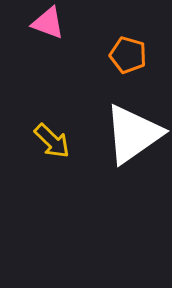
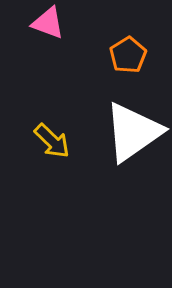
orange pentagon: rotated 24 degrees clockwise
white triangle: moved 2 px up
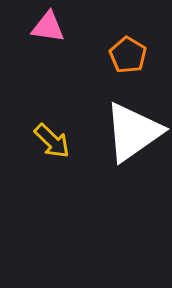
pink triangle: moved 4 px down; rotated 12 degrees counterclockwise
orange pentagon: rotated 9 degrees counterclockwise
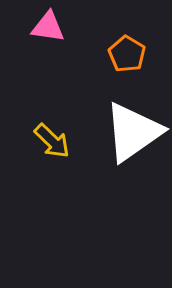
orange pentagon: moved 1 px left, 1 px up
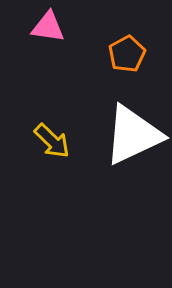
orange pentagon: rotated 12 degrees clockwise
white triangle: moved 3 px down; rotated 10 degrees clockwise
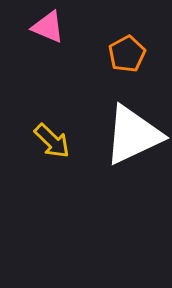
pink triangle: rotated 15 degrees clockwise
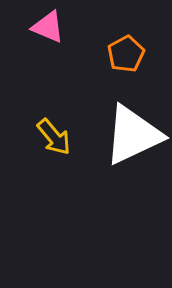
orange pentagon: moved 1 px left
yellow arrow: moved 2 px right, 4 px up; rotated 6 degrees clockwise
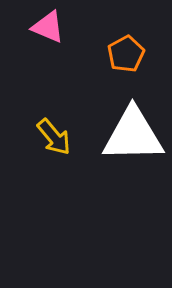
white triangle: rotated 24 degrees clockwise
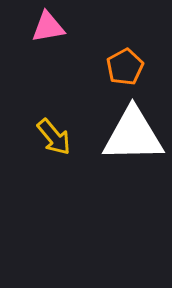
pink triangle: rotated 33 degrees counterclockwise
orange pentagon: moved 1 px left, 13 px down
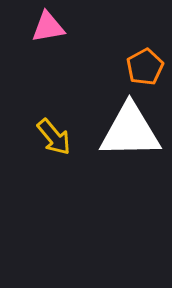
orange pentagon: moved 20 px right
white triangle: moved 3 px left, 4 px up
